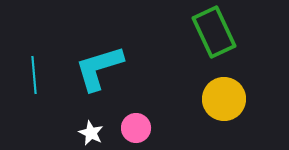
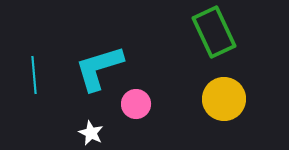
pink circle: moved 24 px up
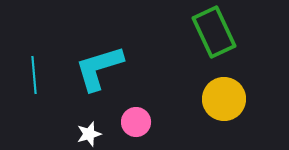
pink circle: moved 18 px down
white star: moved 2 px left, 1 px down; rotated 30 degrees clockwise
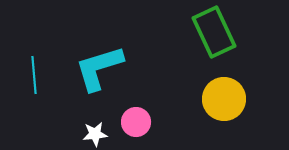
white star: moved 6 px right; rotated 10 degrees clockwise
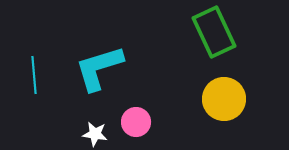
white star: rotated 15 degrees clockwise
